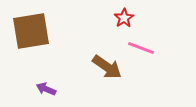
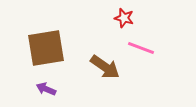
red star: rotated 24 degrees counterclockwise
brown square: moved 15 px right, 17 px down
brown arrow: moved 2 px left
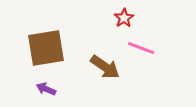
red star: rotated 24 degrees clockwise
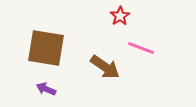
red star: moved 4 px left, 2 px up
brown square: rotated 18 degrees clockwise
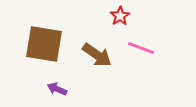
brown square: moved 2 px left, 4 px up
brown arrow: moved 8 px left, 12 px up
purple arrow: moved 11 px right
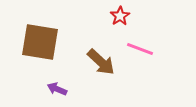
brown square: moved 4 px left, 2 px up
pink line: moved 1 px left, 1 px down
brown arrow: moved 4 px right, 7 px down; rotated 8 degrees clockwise
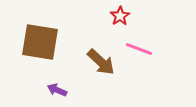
pink line: moved 1 px left
purple arrow: moved 1 px down
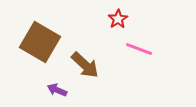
red star: moved 2 px left, 3 px down
brown square: rotated 21 degrees clockwise
brown arrow: moved 16 px left, 3 px down
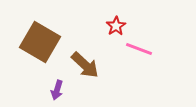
red star: moved 2 px left, 7 px down
purple arrow: rotated 96 degrees counterclockwise
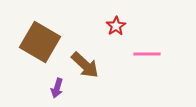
pink line: moved 8 px right, 5 px down; rotated 20 degrees counterclockwise
purple arrow: moved 2 px up
